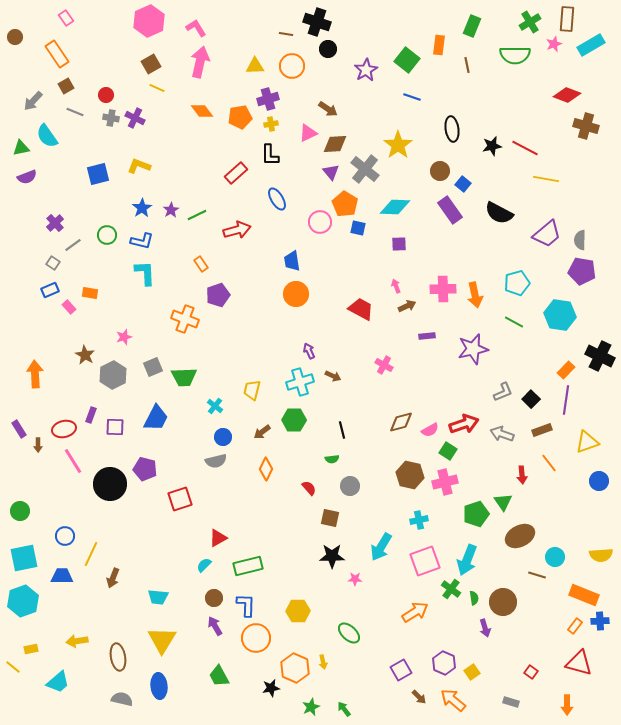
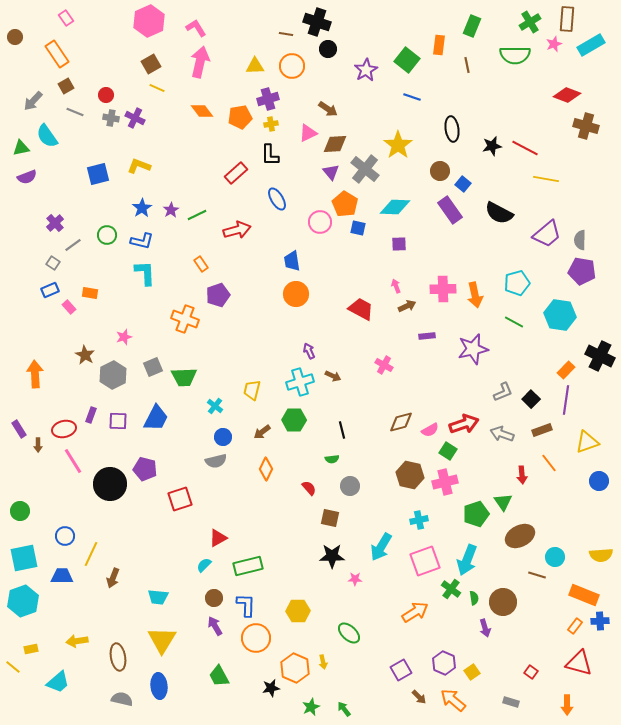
purple square at (115, 427): moved 3 px right, 6 px up
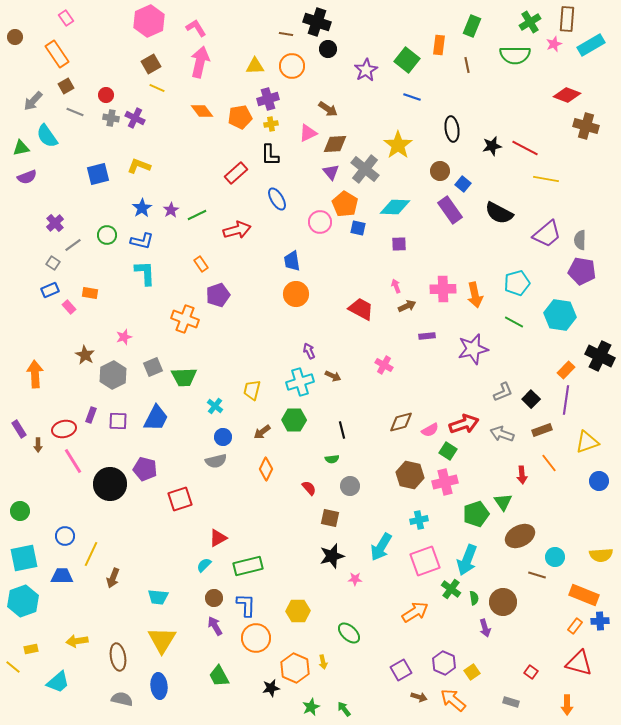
black star at (332, 556): rotated 15 degrees counterclockwise
brown arrow at (419, 697): rotated 28 degrees counterclockwise
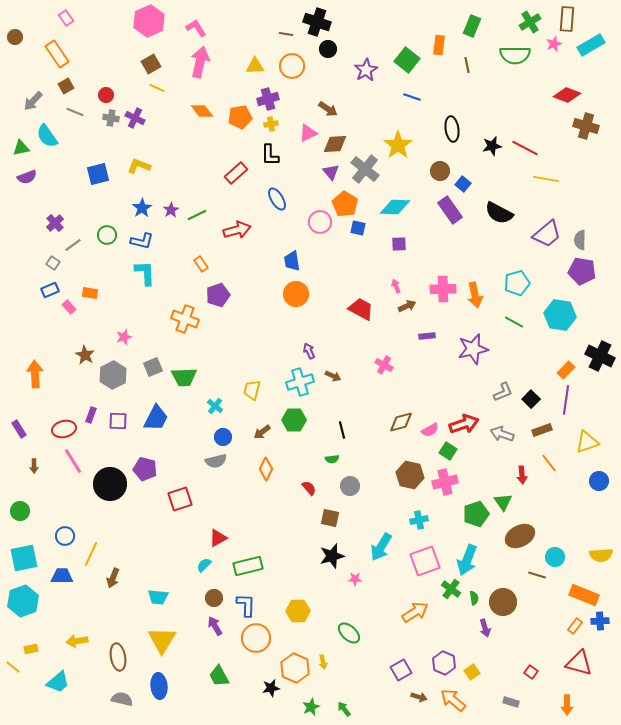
brown arrow at (38, 445): moved 4 px left, 21 px down
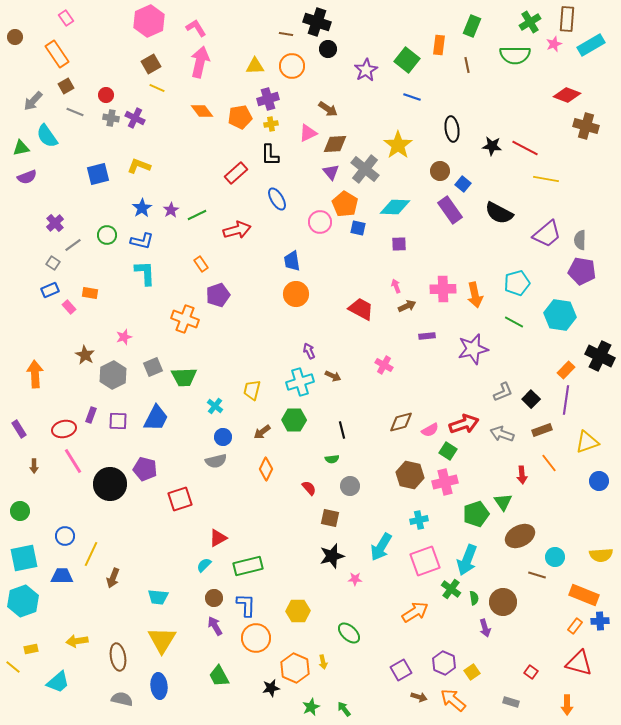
black star at (492, 146): rotated 18 degrees clockwise
